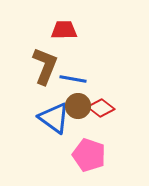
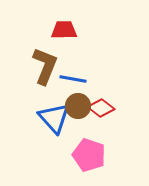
blue triangle: rotated 12 degrees clockwise
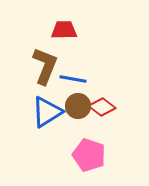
red diamond: moved 1 px right, 1 px up
blue triangle: moved 7 px left, 6 px up; rotated 40 degrees clockwise
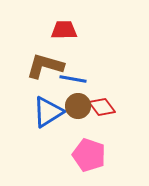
brown L-shape: rotated 96 degrees counterclockwise
red diamond: rotated 16 degrees clockwise
blue triangle: moved 1 px right
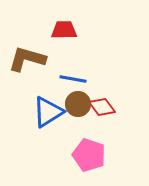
brown L-shape: moved 18 px left, 7 px up
brown circle: moved 2 px up
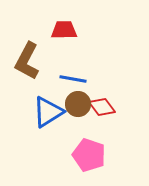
brown L-shape: moved 2 px down; rotated 78 degrees counterclockwise
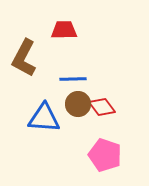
brown L-shape: moved 3 px left, 3 px up
blue line: rotated 12 degrees counterclockwise
blue triangle: moved 4 px left, 6 px down; rotated 36 degrees clockwise
pink pentagon: moved 16 px right
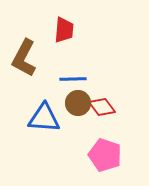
red trapezoid: rotated 96 degrees clockwise
brown circle: moved 1 px up
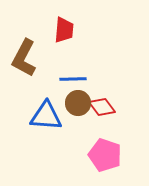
blue triangle: moved 2 px right, 2 px up
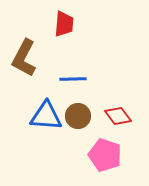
red trapezoid: moved 6 px up
brown circle: moved 13 px down
red diamond: moved 16 px right, 9 px down
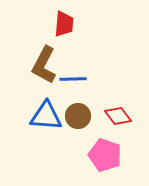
brown L-shape: moved 20 px right, 7 px down
